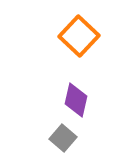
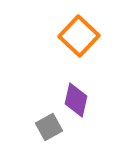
gray square: moved 14 px left, 11 px up; rotated 20 degrees clockwise
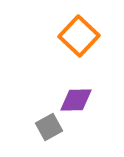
purple diamond: rotated 76 degrees clockwise
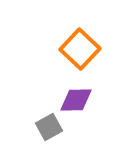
orange square: moved 1 px right, 13 px down
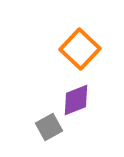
purple diamond: rotated 20 degrees counterclockwise
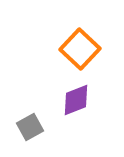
gray square: moved 19 px left
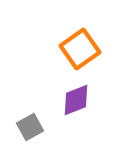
orange square: rotated 12 degrees clockwise
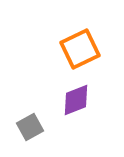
orange square: rotated 9 degrees clockwise
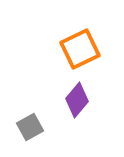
purple diamond: moved 1 px right; rotated 28 degrees counterclockwise
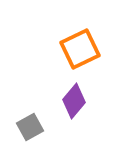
purple diamond: moved 3 px left, 1 px down
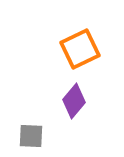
gray square: moved 1 px right, 9 px down; rotated 32 degrees clockwise
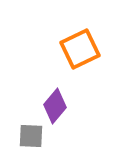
purple diamond: moved 19 px left, 5 px down
